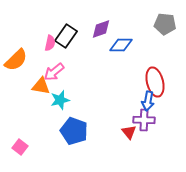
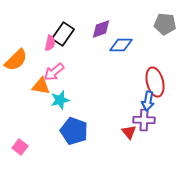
black rectangle: moved 3 px left, 2 px up
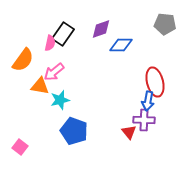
orange semicircle: moved 7 px right; rotated 10 degrees counterclockwise
orange triangle: moved 1 px left
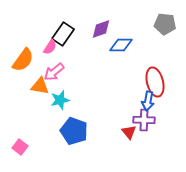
pink semicircle: moved 4 px down; rotated 21 degrees clockwise
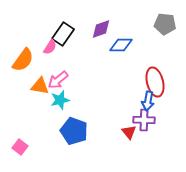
pink arrow: moved 4 px right, 8 px down
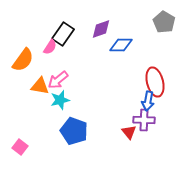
gray pentagon: moved 1 px left, 2 px up; rotated 25 degrees clockwise
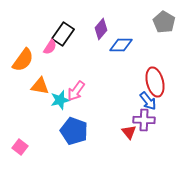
purple diamond: rotated 30 degrees counterclockwise
pink arrow: moved 18 px right, 11 px down; rotated 15 degrees counterclockwise
blue arrow: rotated 48 degrees counterclockwise
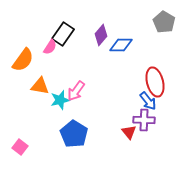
purple diamond: moved 6 px down
blue pentagon: moved 3 px down; rotated 12 degrees clockwise
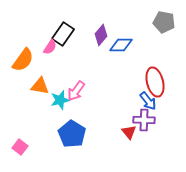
gray pentagon: rotated 20 degrees counterclockwise
blue pentagon: moved 2 px left
